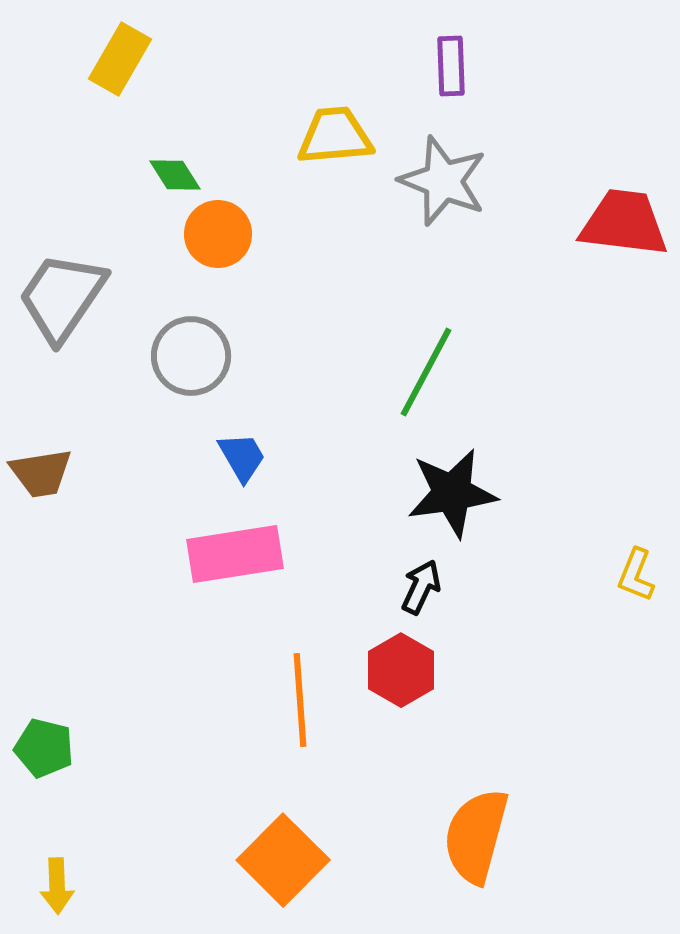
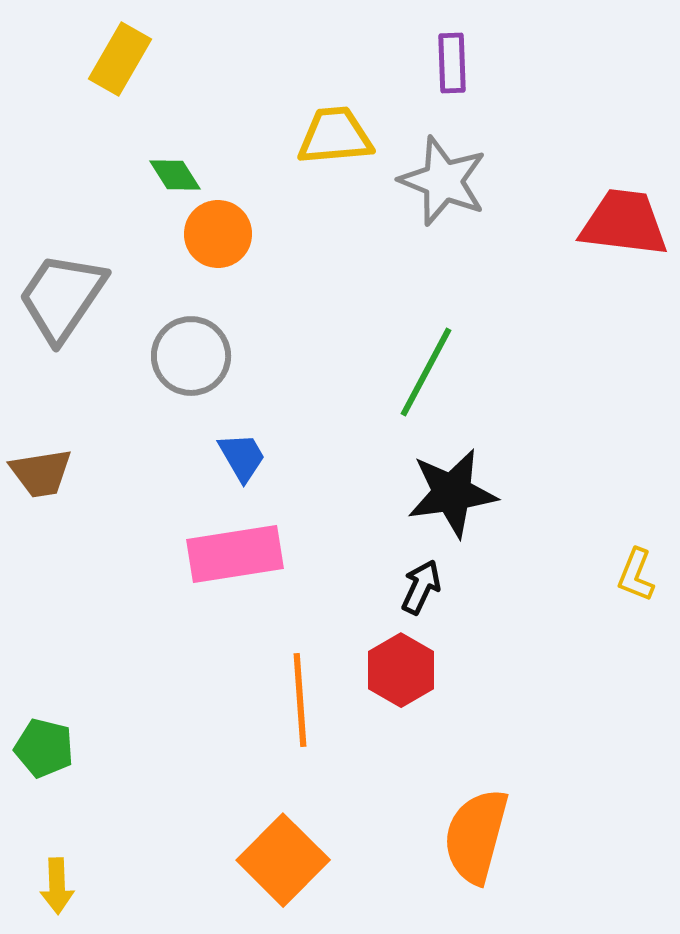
purple rectangle: moved 1 px right, 3 px up
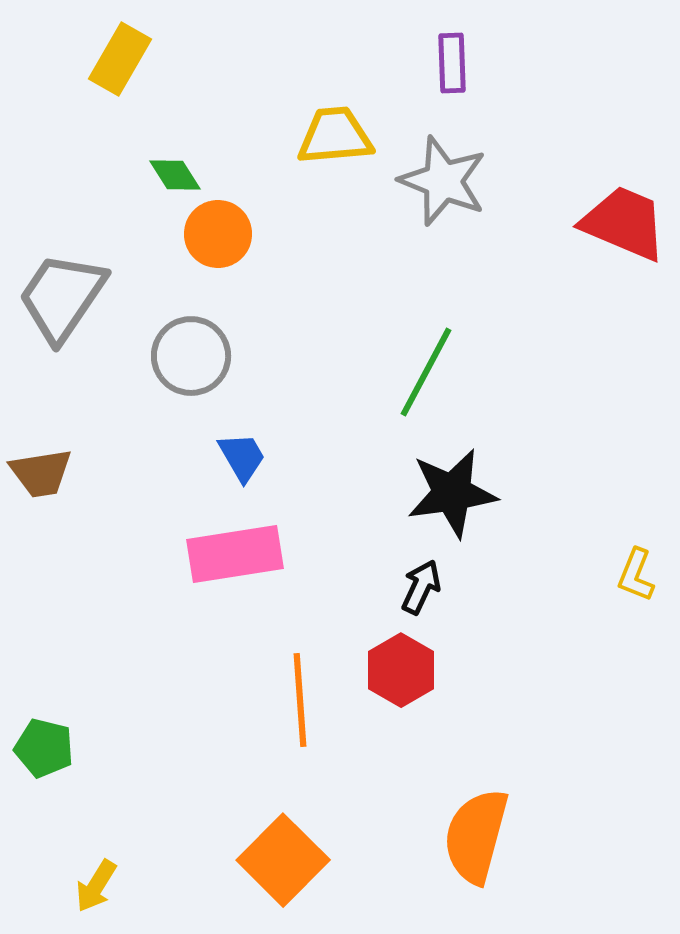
red trapezoid: rotated 16 degrees clockwise
yellow arrow: moved 39 px right; rotated 34 degrees clockwise
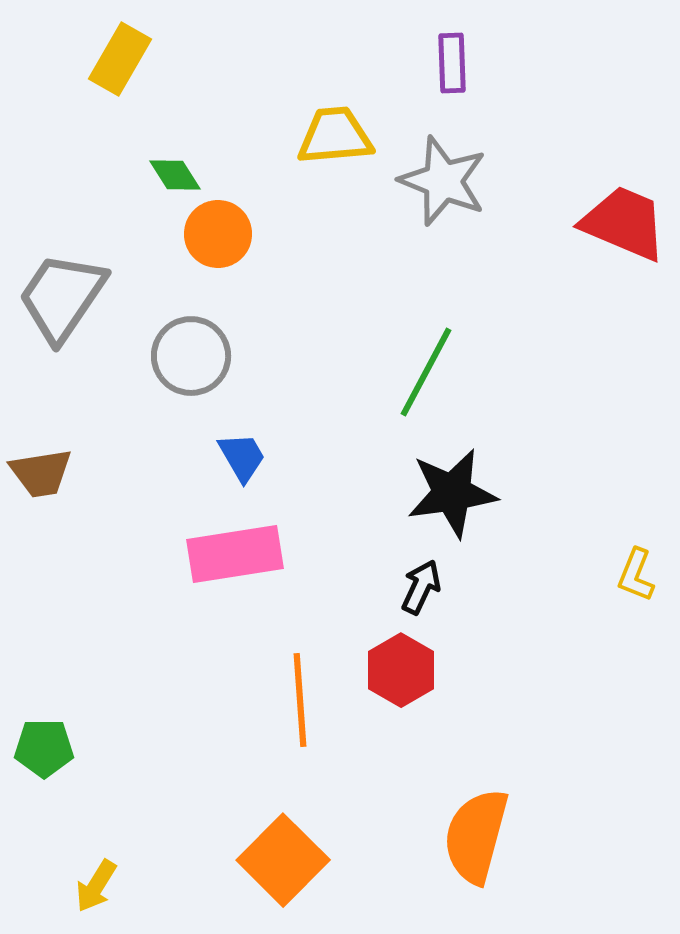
green pentagon: rotated 14 degrees counterclockwise
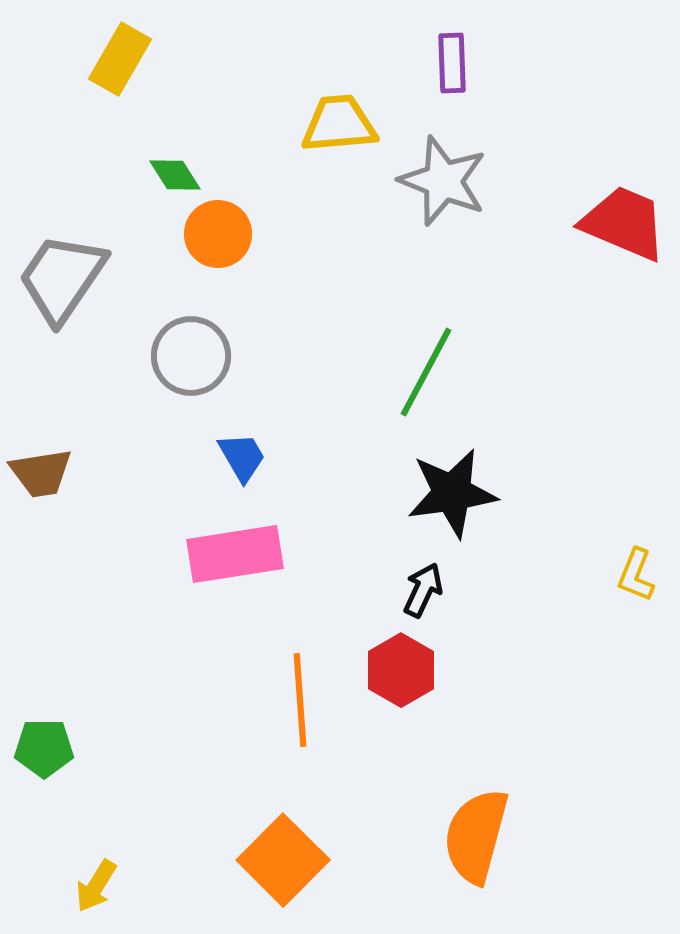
yellow trapezoid: moved 4 px right, 12 px up
gray trapezoid: moved 19 px up
black arrow: moved 2 px right, 3 px down
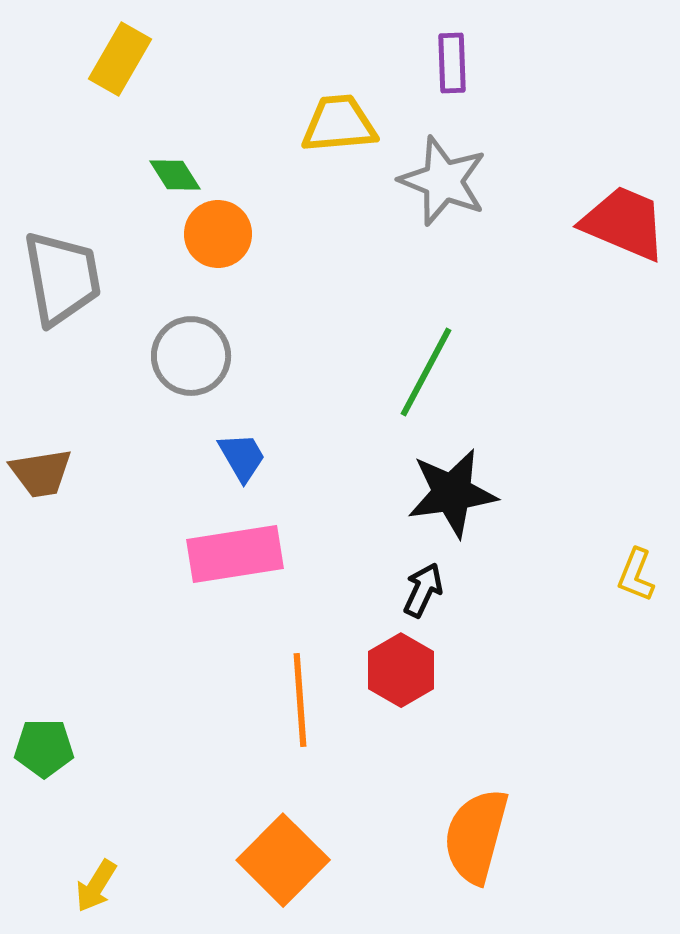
gray trapezoid: rotated 136 degrees clockwise
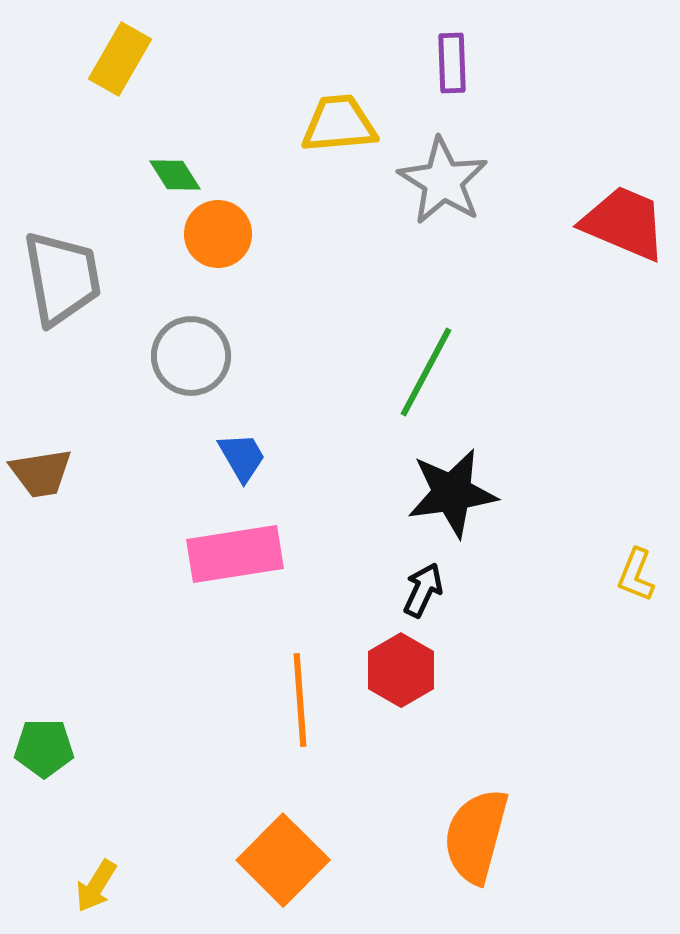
gray star: rotated 10 degrees clockwise
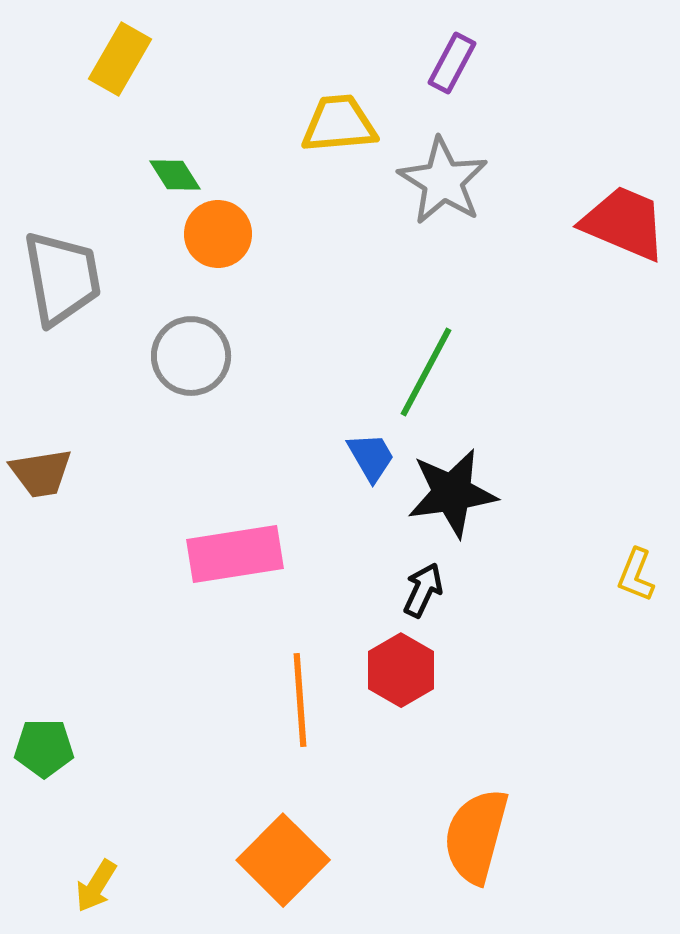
purple rectangle: rotated 30 degrees clockwise
blue trapezoid: moved 129 px right
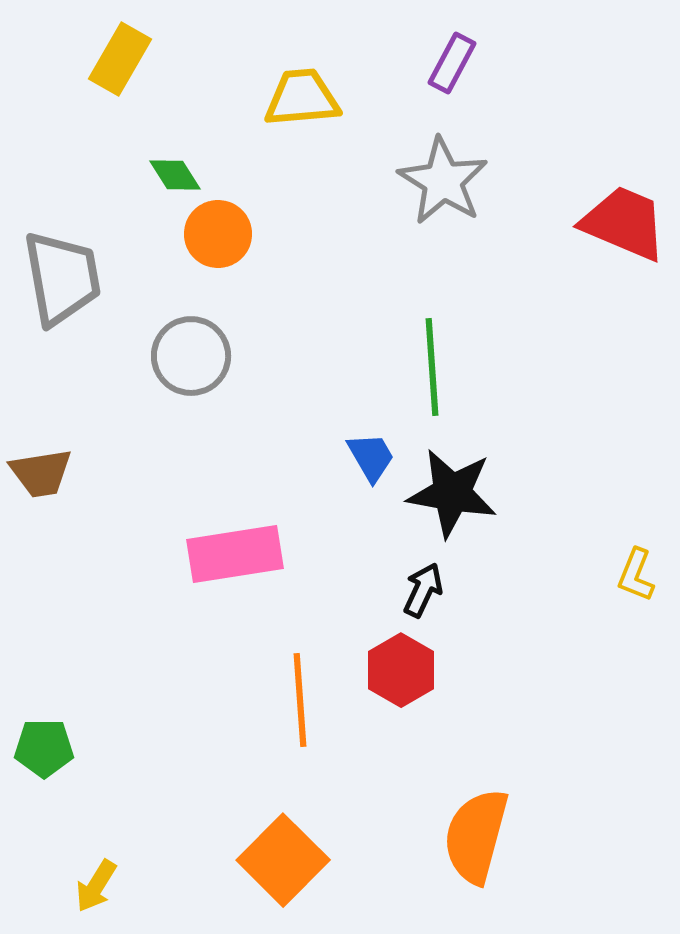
yellow trapezoid: moved 37 px left, 26 px up
green line: moved 6 px right, 5 px up; rotated 32 degrees counterclockwise
black star: rotated 18 degrees clockwise
